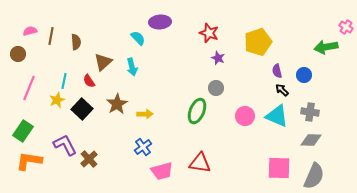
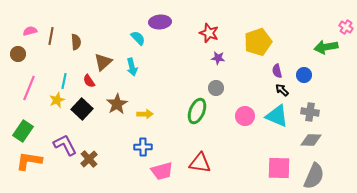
purple star: rotated 16 degrees counterclockwise
blue cross: rotated 36 degrees clockwise
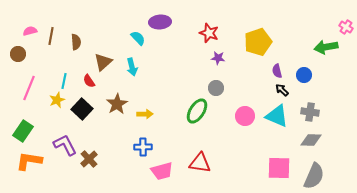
green ellipse: rotated 10 degrees clockwise
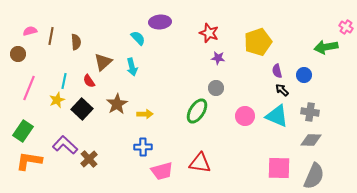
purple L-shape: rotated 20 degrees counterclockwise
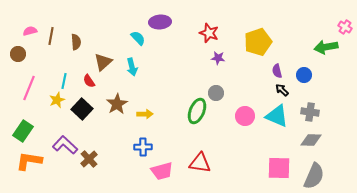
pink cross: moved 1 px left
gray circle: moved 5 px down
green ellipse: rotated 10 degrees counterclockwise
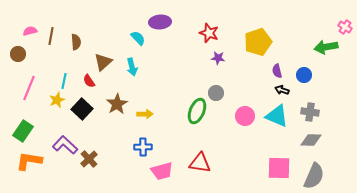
black arrow: rotated 24 degrees counterclockwise
